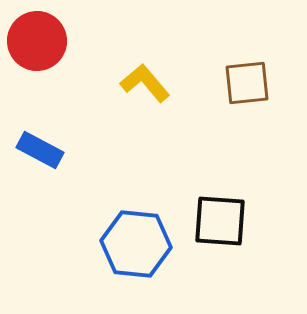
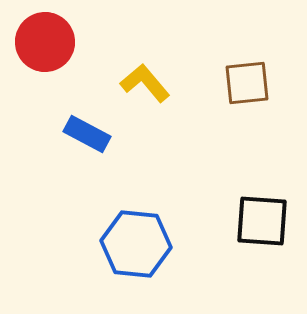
red circle: moved 8 px right, 1 px down
blue rectangle: moved 47 px right, 16 px up
black square: moved 42 px right
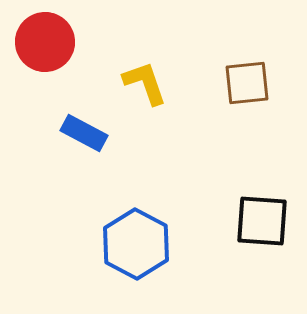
yellow L-shape: rotated 21 degrees clockwise
blue rectangle: moved 3 px left, 1 px up
blue hexagon: rotated 22 degrees clockwise
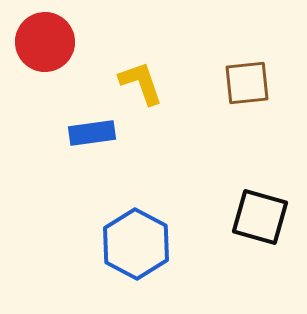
yellow L-shape: moved 4 px left
blue rectangle: moved 8 px right; rotated 36 degrees counterclockwise
black square: moved 2 px left, 4 px up; rotated 12 degrees clockwise
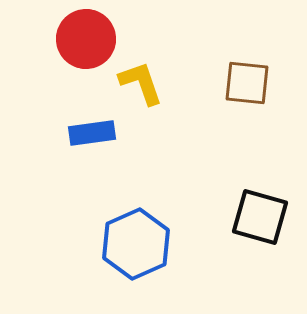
red circle: moved 41 px right, 3 px up
brown square: rotated 12 degrees clockwise
blue hexagon: rotated 8 degrees clockwise
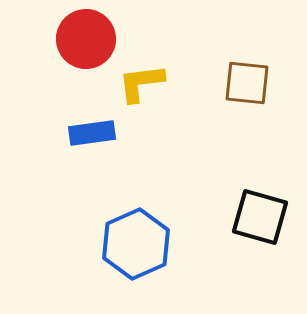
yellow L-shape: rotated 78 degrees counterclockwise
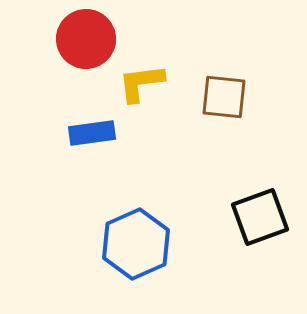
brown square: moved 23 px left, 14 px down
black square: rotated 36 degrees counterclockwise
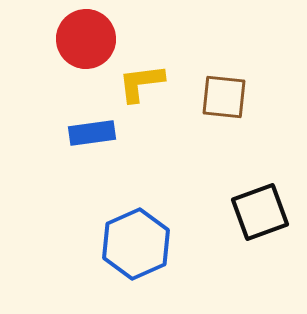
black square: moved 5 px up
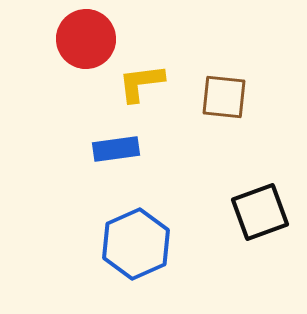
blue rectangle: moved 24 px right, 16 px down
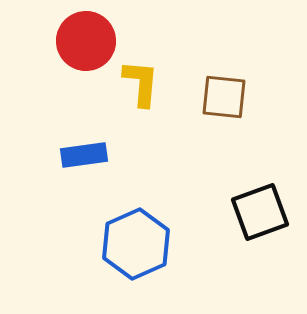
red circle: moved 2 px down
yellow L-shape: rotated 102 degrees clockwise
blue rectangle: moved 32 px left, 6 px down
